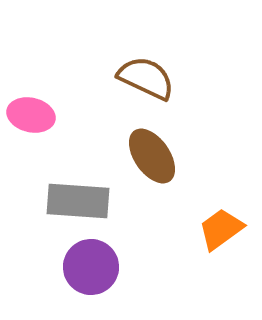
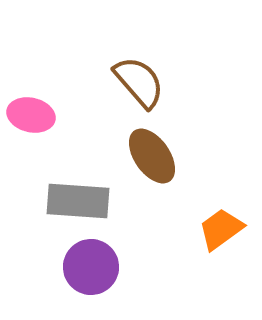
brown semicircle: moved 7 px left, 4 px down; rotated 24 degrees clockwise
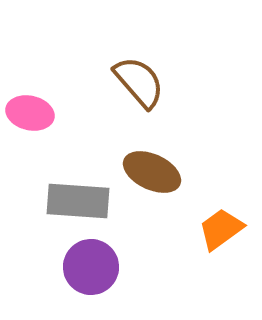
pink ellipse: moved 1 px left, 2 px up
brown ellipse: moved 16 px down; rotated 30 degrees counterclockwise
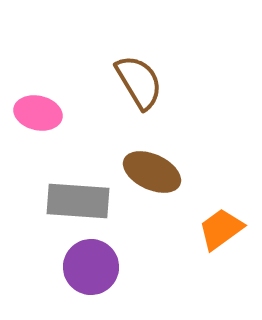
brown semicircle: rotated 10 degrees clockwise
pink ellipse: moved 8 px right
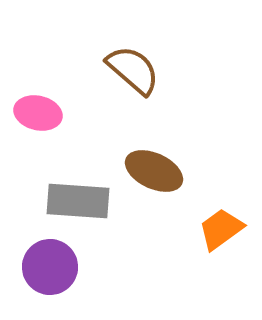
brown semicircle: moved 6 px left, 12 px up; rotated 18 degrees counterclockwise
brown ellipse: moved 2 px right, 1 px up
purple circle: moved 41 px left
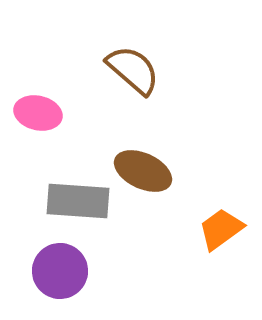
brown ellipse: moved 11 px left
purple circle: moved 10 px right, 4 px down
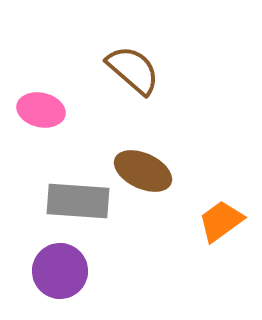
pink ellipse: moved 3 px right, 3 px up
orange trapezoid: moved 8 px up
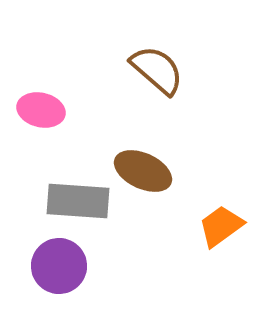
brown semicircle: moved 24 px right
orange trapezoid: moved 5 px down
purple circle: moved 1 px left, 5 px up
